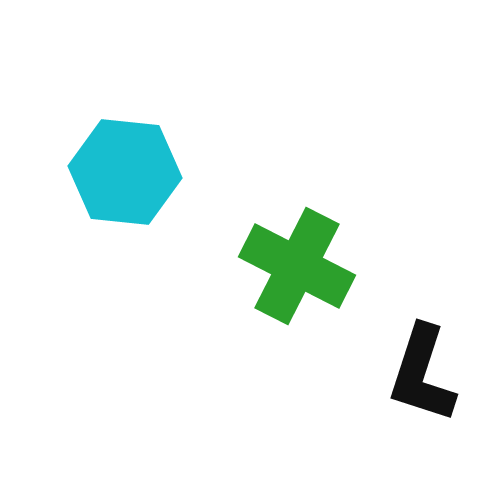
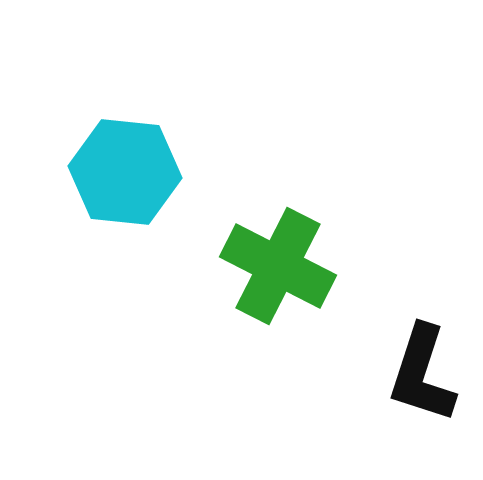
green cross: moved 19 px left
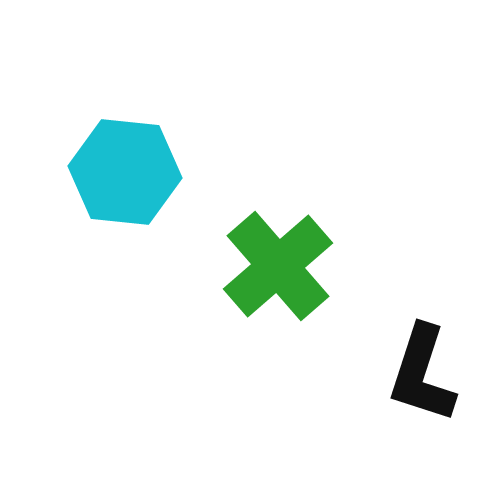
green cross: rotated 22 degrees clockwise
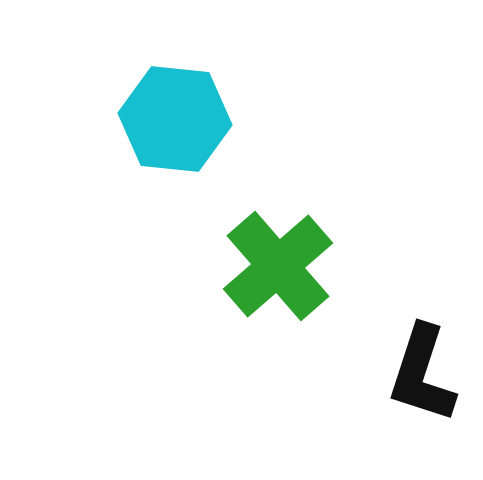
cyan hexagon: moved 50 px right, 53 px up
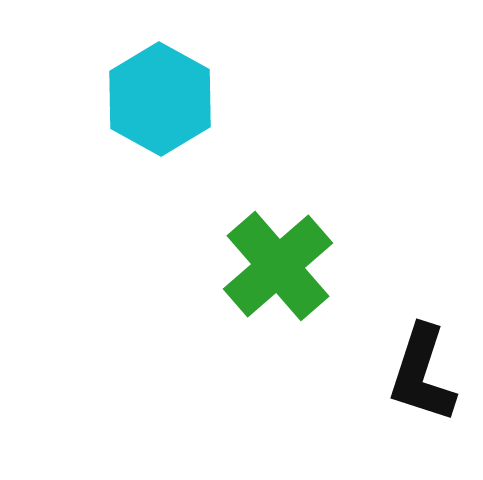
cyan hexagon: moved 15 px left, 20 px up; rotated 23 degrees clockwise
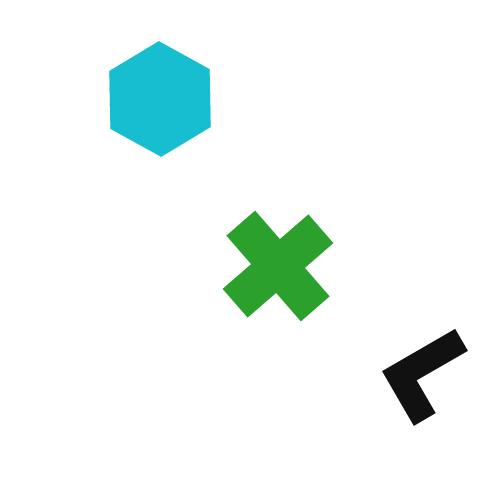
black L-shape: rotated 42 degrees clockwise
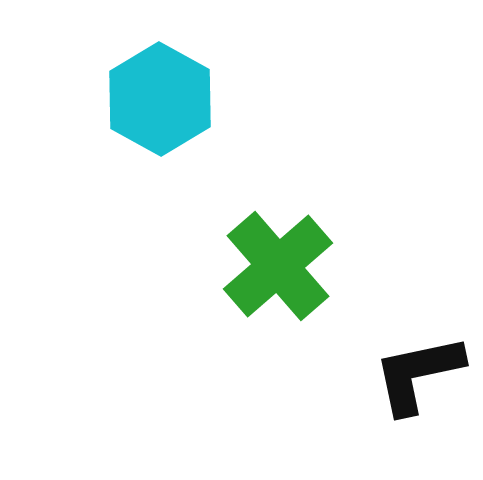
black L-shape: moved 4 px left; rotated 18 degrees clockwise
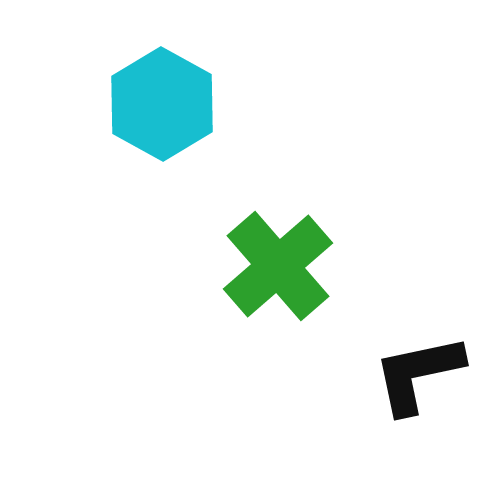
cyan hexagon: moved 2 px right, 5 px down
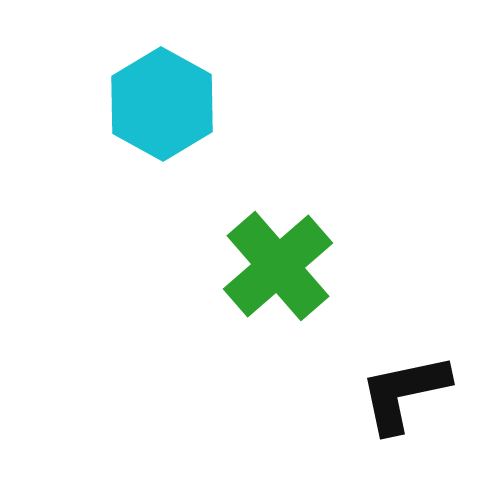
black L-shape: moved 14 px left, 19 px down
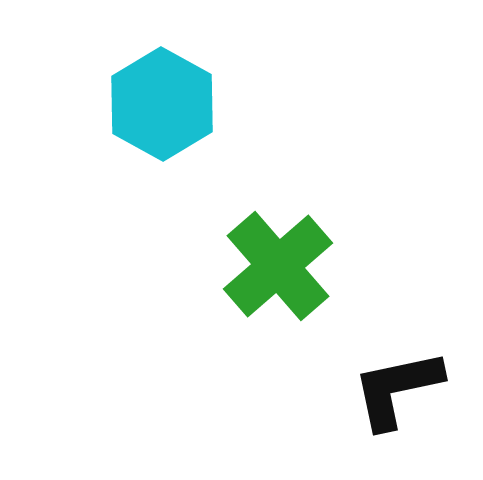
black L-shape: moved 7 px left, 4 px up
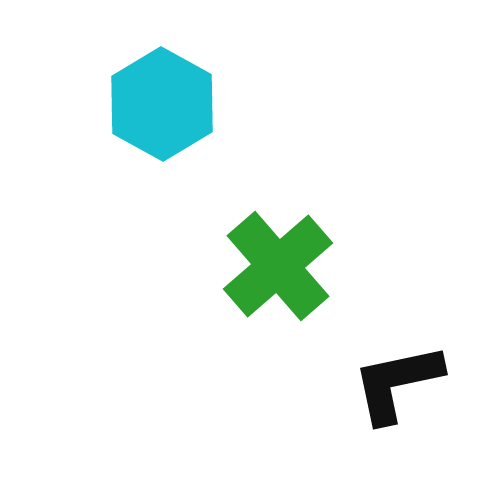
black L-shape: moved 6 px up
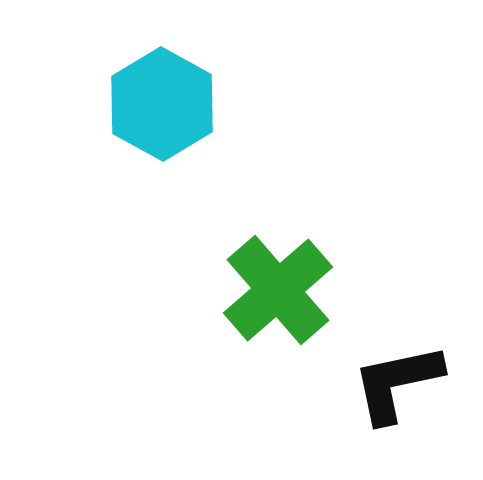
green cross: moved 24 px down
